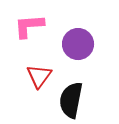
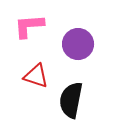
red triangle: moved 3 px left; rotated 48 degrees counterclockwise
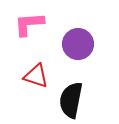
pink L-shape: moved 2 px up
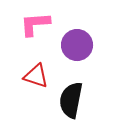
pink L-shape: moved 6 px right
purple circle: moved 1 px left, 1 px down
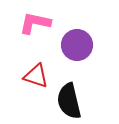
pink L-shape: moved 1 px up; rotated 16 degrees clockwise
black semicircle: moved 2 px left, 1 px down; rotated 24 degrees counterclockwise
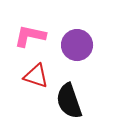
pink L-shape: moved 5 px left, 13 px down
black semicircle: rotated 6 degrees counterclockwise
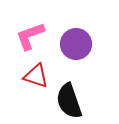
pink L-shape: rotated 32 degrees counterclockwise
purple circle: moved 1 px left, 1 px up
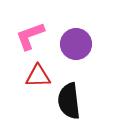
red triangle: moved 2 px right; rotated 20 degrees counterclockwise
black semicircle: rotated 12 degrees clockwise
